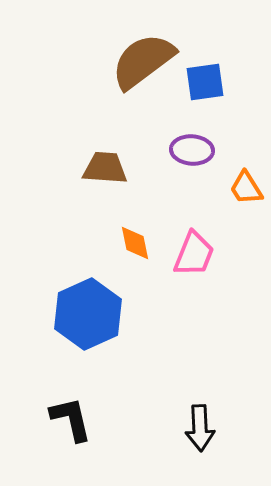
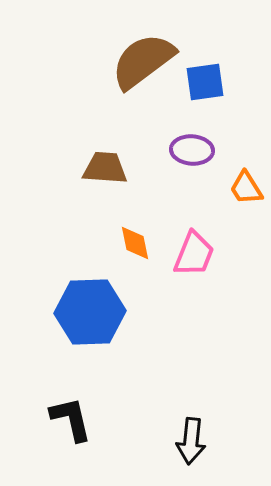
blue hexagon: moved 2 px right, 2 px up; rotated 22 degrees clockwise
black arrow: moved 9 px left, 13 px down; rotated 9 degrees clockwise
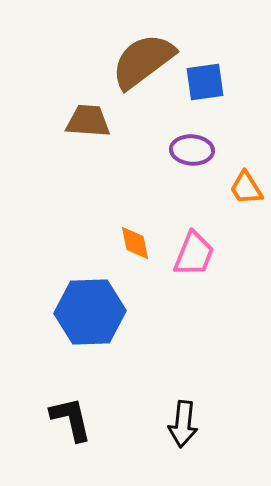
brown trapezoid: moved 17 px left, 47 px up
black arrow: moved 8 px left, 17 px up
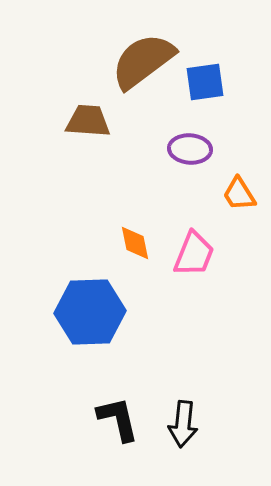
purple ellipse: moved 2 px left, 1 px up
orange trapezoid: moved 7 px left, 6 px down
black L-shape: moved 47 px right
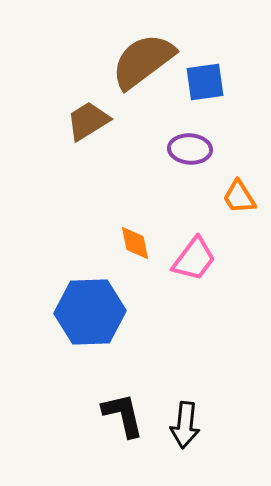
brown trapezoid: rotated 36 degrees counterclockwise
orange trapezoid: moved 3 px down
pink trapezoid: moved 5 px down; rotated 15 degrees clockwise
black L-shape: moved 5 px right, 4 px up
black arrow: moved 2 px right, 1 px down
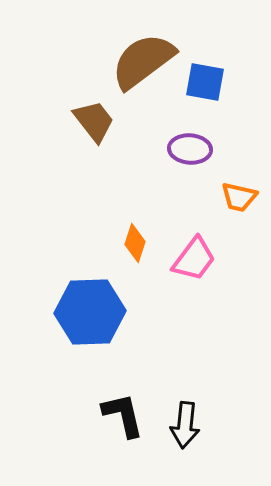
blue square: rotated 18 degrees clockwise
brown trapezoid: moved 6 px right; rotated 84 degrees clockwise
orange trapezoid: rotated 45 degrees counterclockwise
orange diamond: rotated 30 degrees clockwise
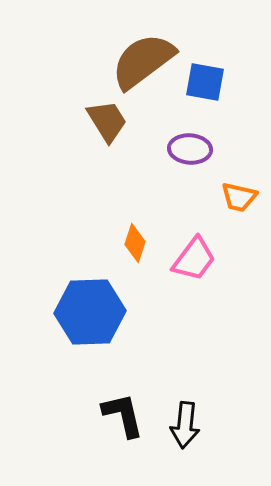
brown trapezoid: moved 13 px right; rotated 6 degrees clockwise
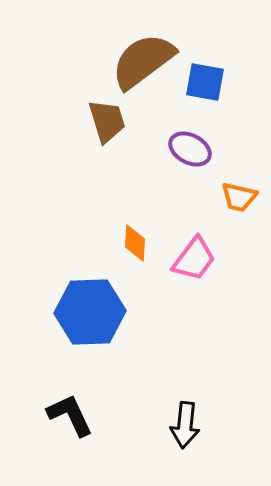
brown trapezoid: rotated 15 degrees clockwise
purple ellipse: rotated 24 degrees clockwise
orange diamond: rotated 15 degrees counterclockwise
black L-shape: moved 53 px left; rotated 12 degrees counterclockwise
